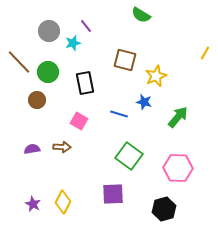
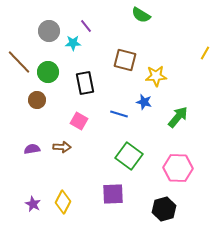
cyan star: rotated 14 degrees clockwise
yellow star: rotated 20 degrees clockwise
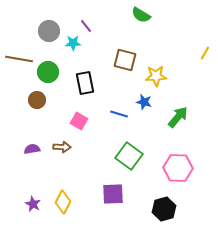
brown line: moved 3 px up; rotated 36 degrees counterclockwise
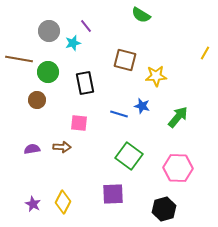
cyan star: rotated 14 degrees counterclockwise
blue star: moved 2 px left, 4 px down
pink square: moved 2 px down; rotated 24 degrees counterclockwise
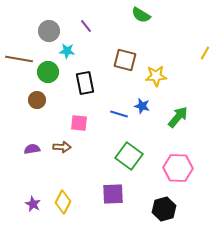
cyan star: moved 6 px left, 8 px down; rotated 21 degrees clockwise
